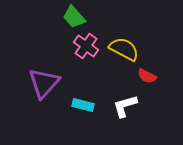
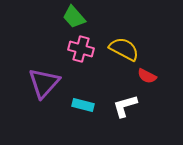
pink cross: moved 5 px left, 3 px down; rotated 20 degrees counterclockwise
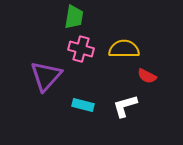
green trapezoid: rotated 130 degrees counterclockwise
yellow semicircle: rotated 28 degrees counterclockwise
purple triangle: moved 2 px right, 7 px up
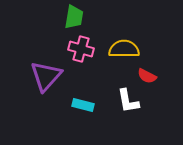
white L-shape: moved 3 px right, 5 px up; rotated 84 degrees counterclockwise
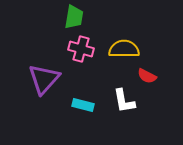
purple triangle: moved 2 px left, 3 px down
white L-shape: moved 4 px left
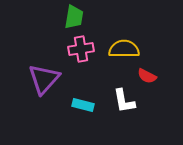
pink cross: rotated 25 degrees counterclockwise
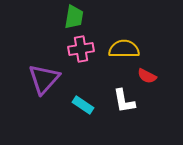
cyan rectangle: rotated 20 degrees clockwise
